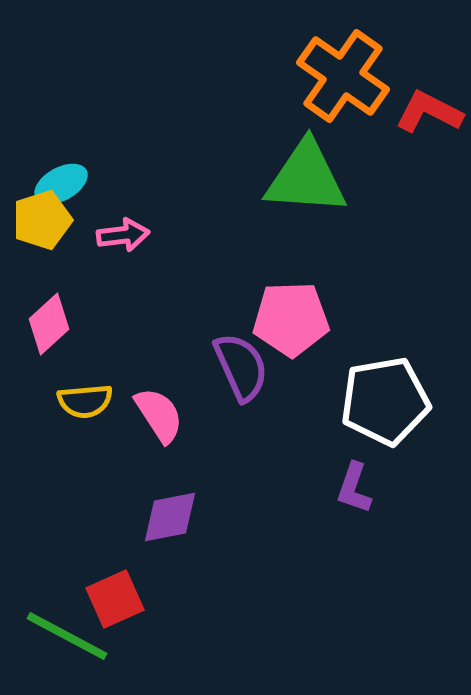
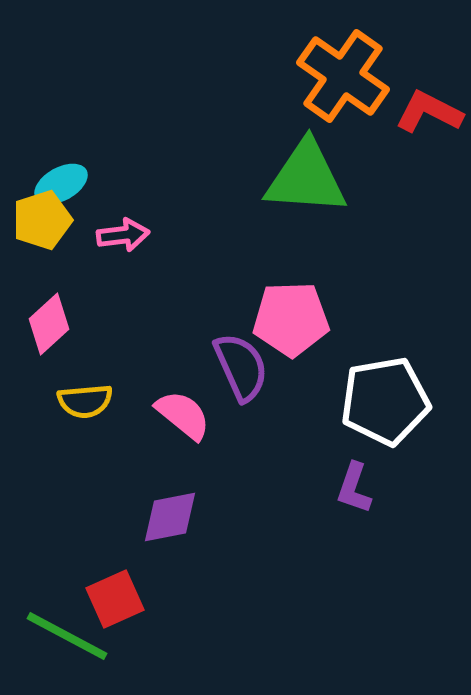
pink semicircle: moved 24 px right; rotated 18 degrees counterclockwise
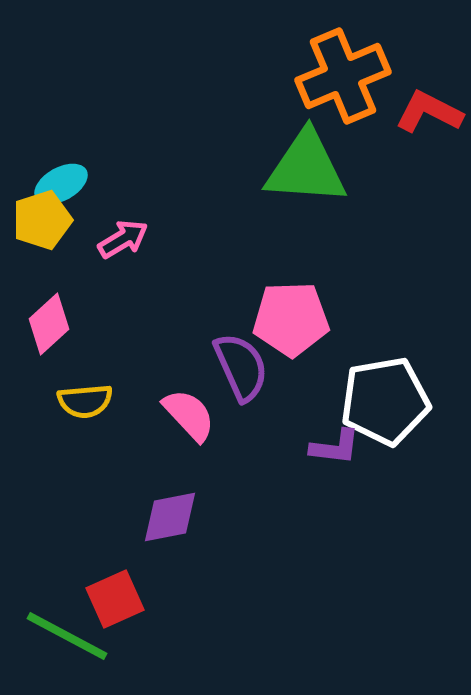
orange cross: rotated 32 degrees clockwise
green triangle: moved 10 px up
pink arrow: moved 4 px down; rotated 24 degrees counterclockwise
pink semicircle: moved 6 px right; rotated 8 degrees clockwise
purple L-shape: moved 19 px left, 41 px up; rotated 102 degrees counterclockwise
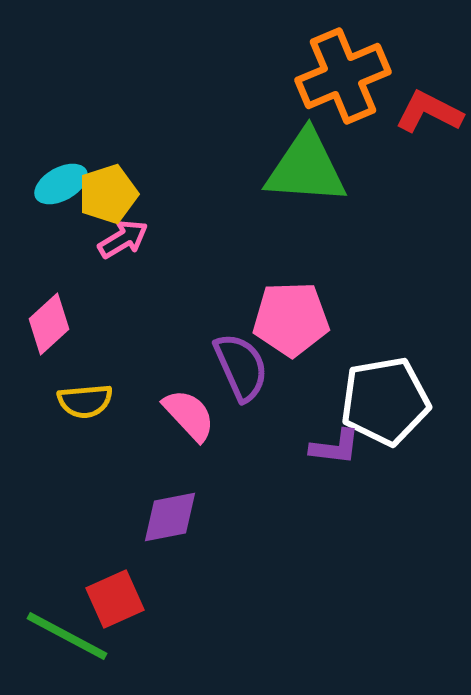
yellow pentagon: moved 66 px right, 26 px up
